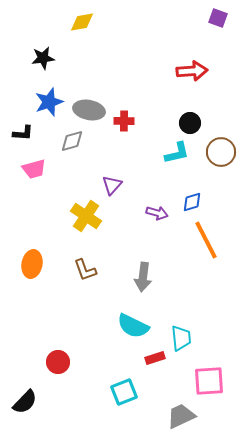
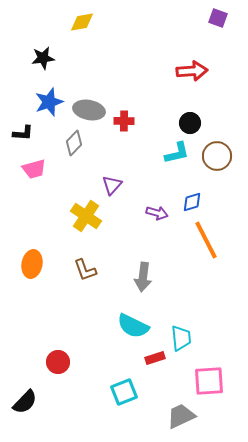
gray diamond: moved 2 px right, 2 px down; rotated 30 degrees counterclockwise
brown circle: moved 4 px left, 4 px down
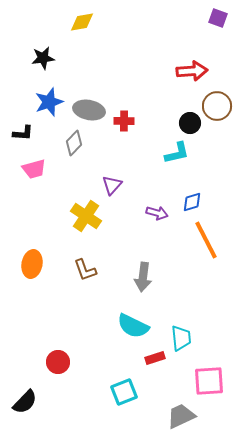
brown circle: moved 50 px up
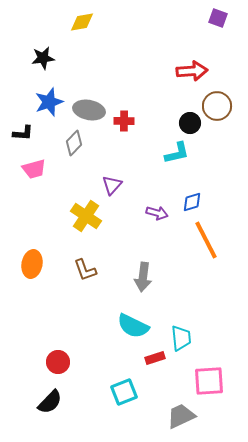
black semicircle: moved 25 px right
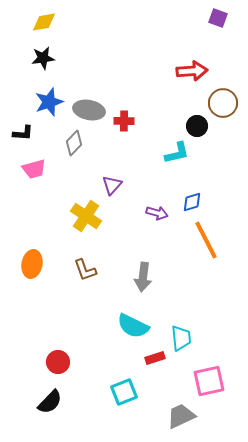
yellow diamond: moved 38 px left
brown circle: moved 6 px right, 3 px up
black circle: moved 7 px right, 3 px down
pink square: rotated 8 degrees counterclockwise
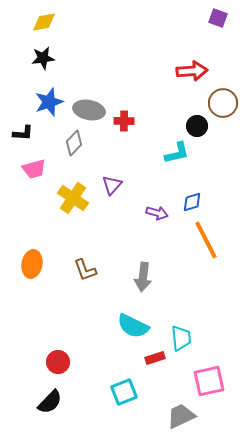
yellow cross: moved 13 px left, 18 px up
